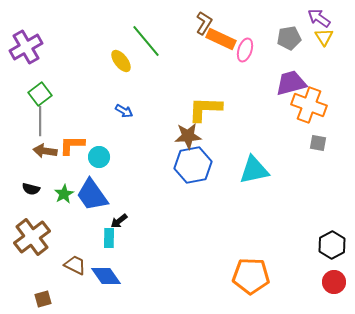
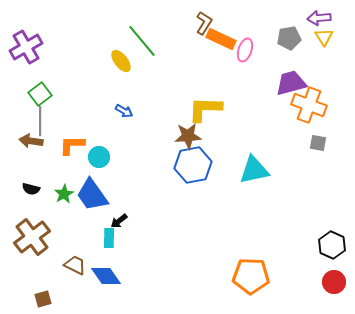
purple arrow: rotated 40 degrees counterclockwise
green line: moved 4 px left
brown arrow: moved 14 px left, 10 px up
black hexagon: rotated 8 degrees counterclockwise
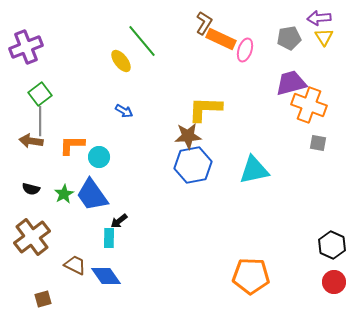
purple cross: rotated 8 degrees clockwise
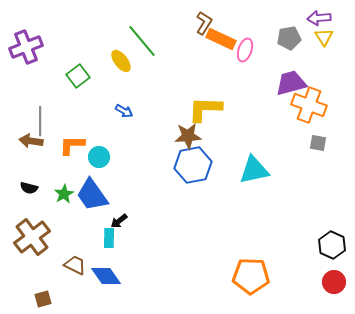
green square: moved 38 px right, 18 px up
black semicircle: moved 2 px left, 1 px up
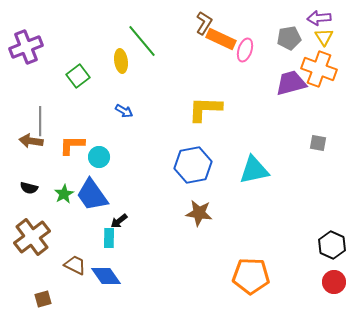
yellow ellipse: rotated 30 degrees clockwise
orange cross: moved 10 px right, 36 px up
brown star: moved 11 px right, 77 px down; rotated 12 degrees clockwise
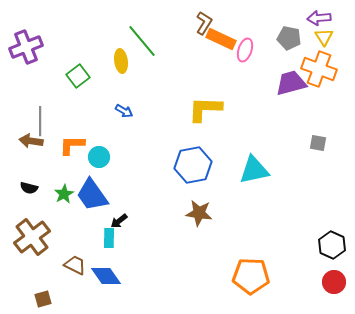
gray pentagon: rotated 20 degrees clockwise
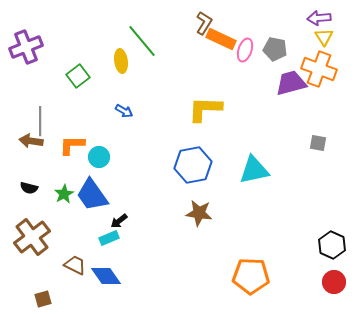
gray pentagon: moved 14 px left, 11 px down
cyan rectangle: rotated 66 degrees clockwise
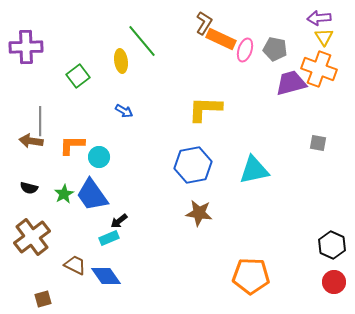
purple cross: rotated 20 degrees clockwise
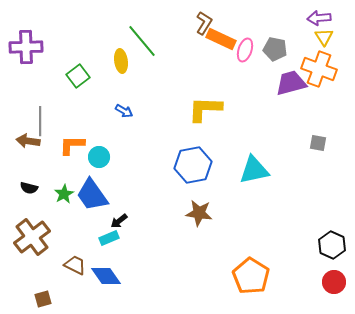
brown arrow: moved 3 px left
orange pentagon: rotated 30 degrees clockwise
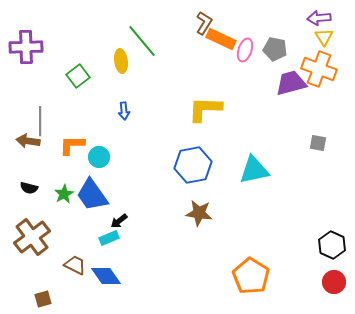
blue arrow: rotated 54 degrees clockwise
